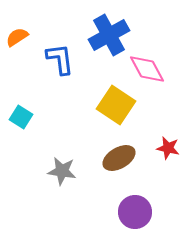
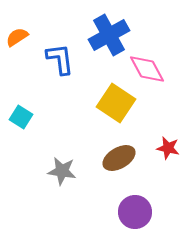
yellow square: moved 2 px up
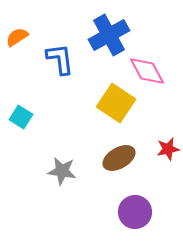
pink diamond: moved 2 px down
red star: moved 1 px down; rotated 25 degrees counterclockwise
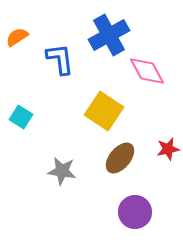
yellow square: moved 12 px left, 8 px down
brown ellipse: moved 1 px right; rotated 20 degrees counterclockwise
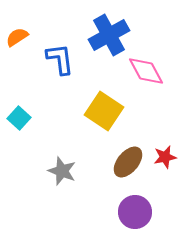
pink diamond: moved 1 px left
cyan square: moved 2 px left, 1 px down; rotated 10 degrees clockwise
red star: moved 3 px left, 8 px down
brown ellipse: moved 8 px right, 4 px down
gray star: rotated 12 degrees clockwise
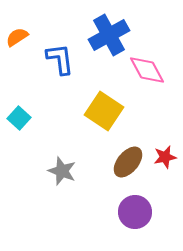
pink diamond: moved 1 px right, 1 px up
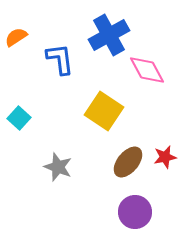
orange semicircle: moved 1 px left
gray star: moved 4 px left, 4 px up
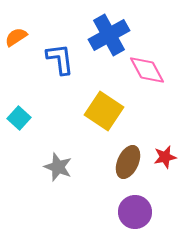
brown ellipse: rotated 16 degrees counterclockwise
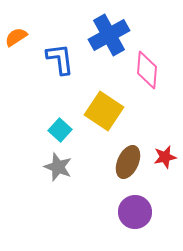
pink diamond: rotated 33 degrees clockwise
cyan square: moved 41 px right, 12 px down
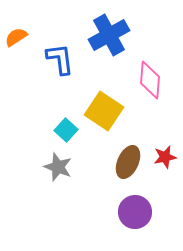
pink diamond: moved 3 px right, 10 px down
cyan square: moved 6 px right
